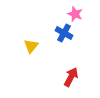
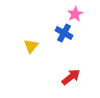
pink star: rotated 21 degrees clockwise
red arrow: rotated 24 degrees clockwise
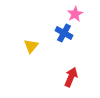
red arrow: rotated 30 degrees counterclockwise
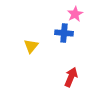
blue cross: rotated 24 degrees counterclockwise
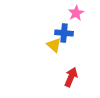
pink star: moved 1 px right, 1 px up
yellow triangle: moved 23 px right, 1 px up; rotated 28 degrees counterclockwise
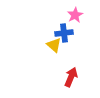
pink star: moved 1 px left, 2 px down
blue cross: rotated 12 degrees counterclockwise
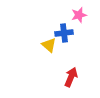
pink star: moved 4 px right; rotated 14 degrees clockwise
yellow triangle: moved 5 px left
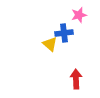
yellow triangle: moved 1 px right, 1 px up
red arrow: moved 5 px right, 2 px down; rotated 24 degrees counterclockwise
